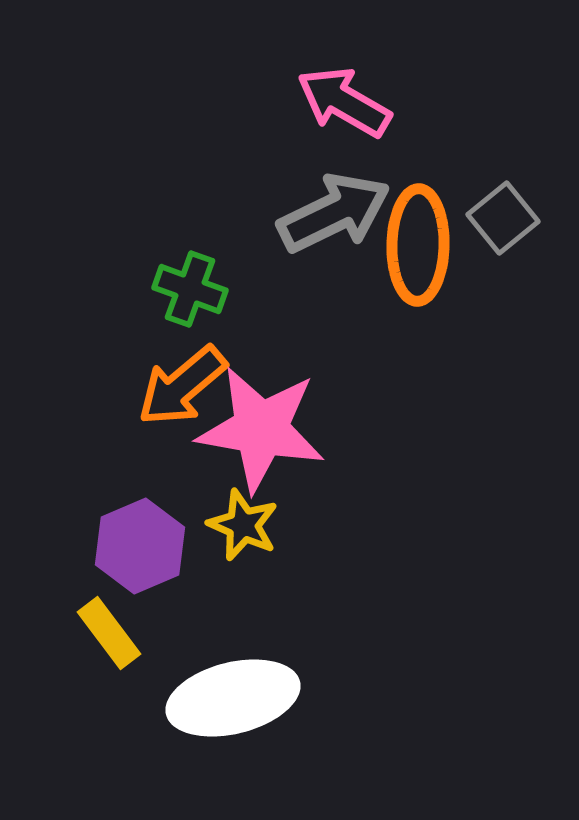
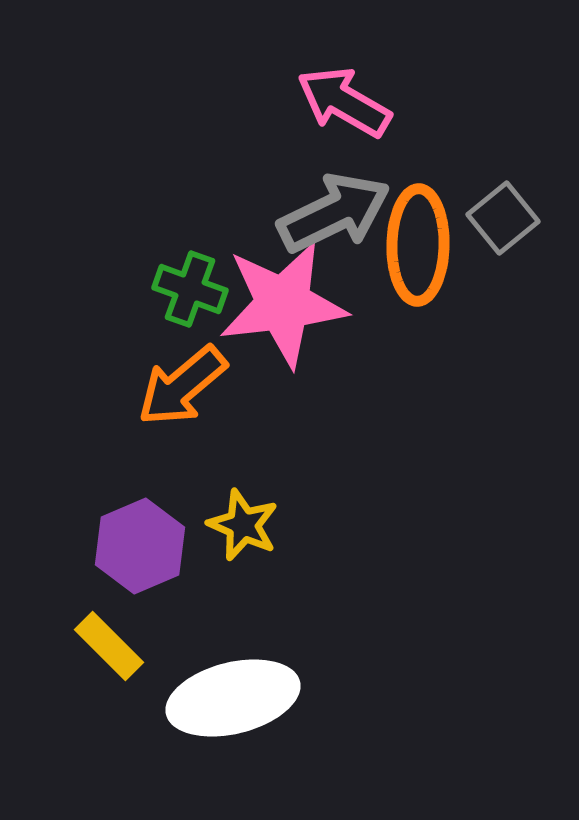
pink star: moved 22 px right, 125 px up; rotated 17 degrees counterclockwise
yellow rectangle: moved 13 px down; rotated 8 degrees counterclockwise
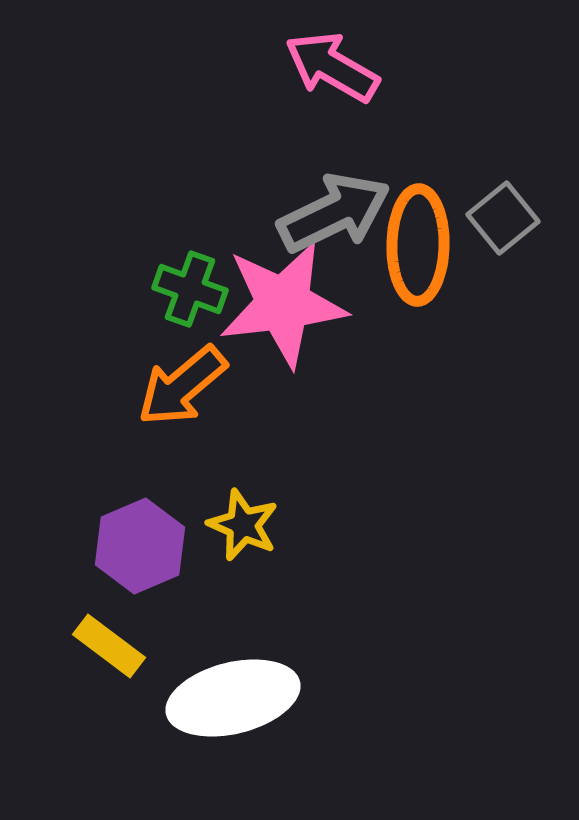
pink arrow: moved 12 px left, 35 px up
yellow rectangle: rotated 8 degrees counterclockwise
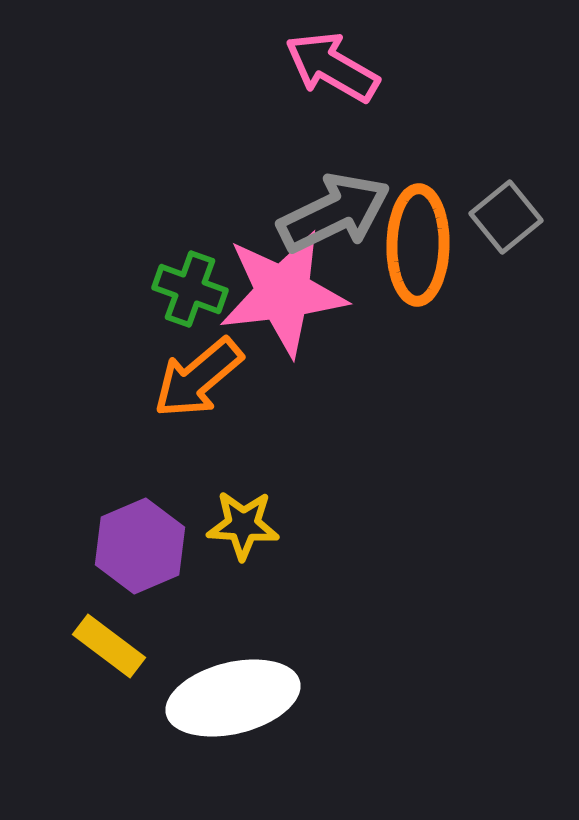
gray square: moved 3 px right, 1 px up
pink star: moved 11 px up
orange arrow: moved 16 px right, 8 px up
yellow star: rotated 20 degrees counterclockwise
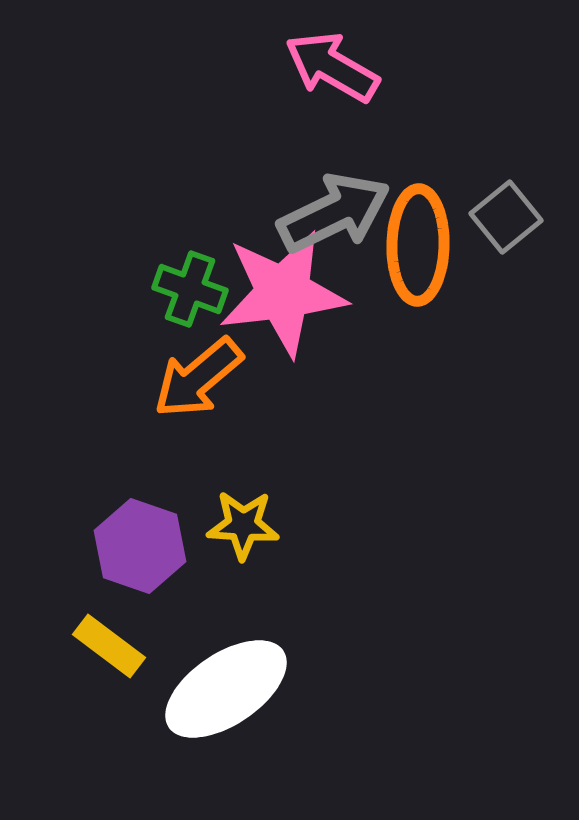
purple hexagon: rotated 18 degrees counterclockwise
white ellipse: moved 7 px left, 9 px up; rotated 20 degrees counterclockwise
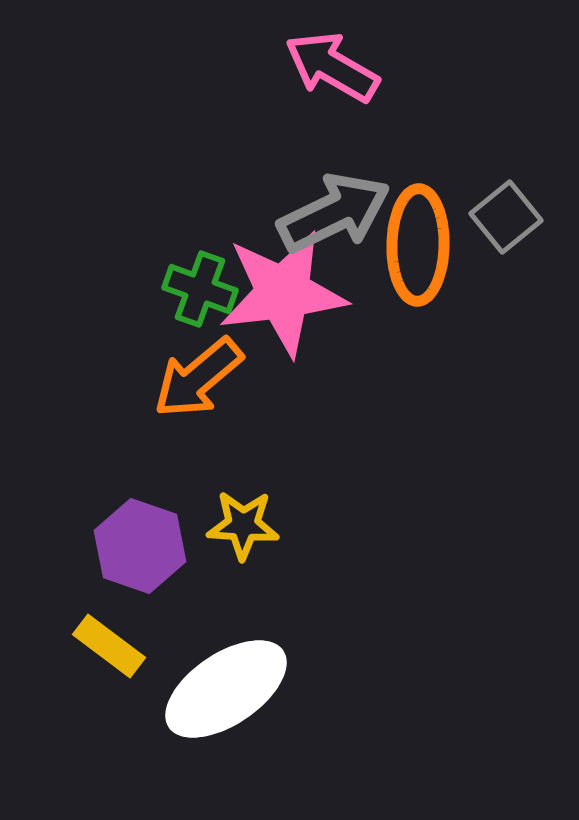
green cross: moved 10 px right
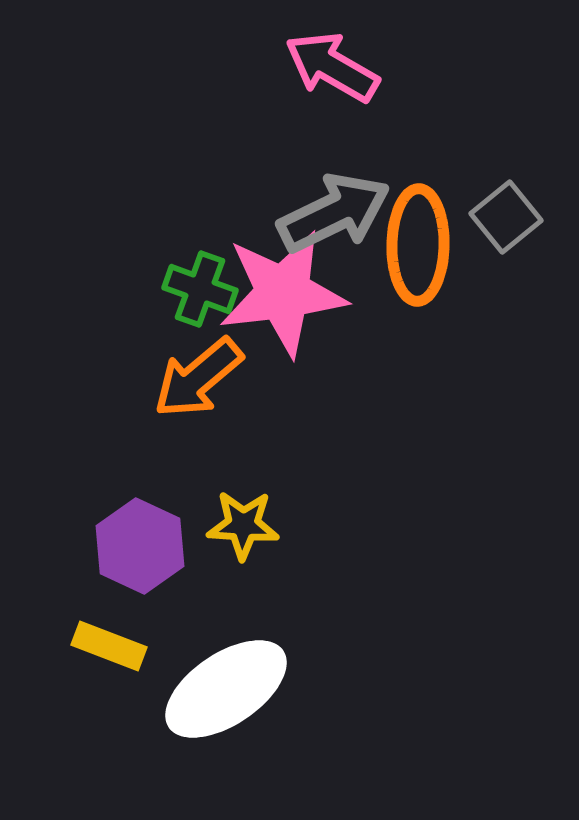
purple hexagon: rotated 6 degrees clockwise
yellow rectangle: rotated 16 degrees counterclockwise
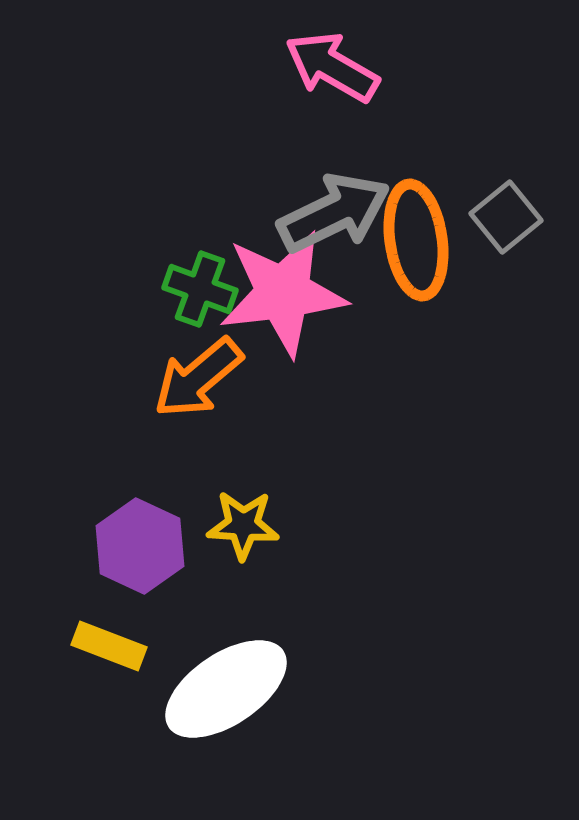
orange ellipse: moved 2 px left, 5 px up; rotated 9 degrees counterclockwise
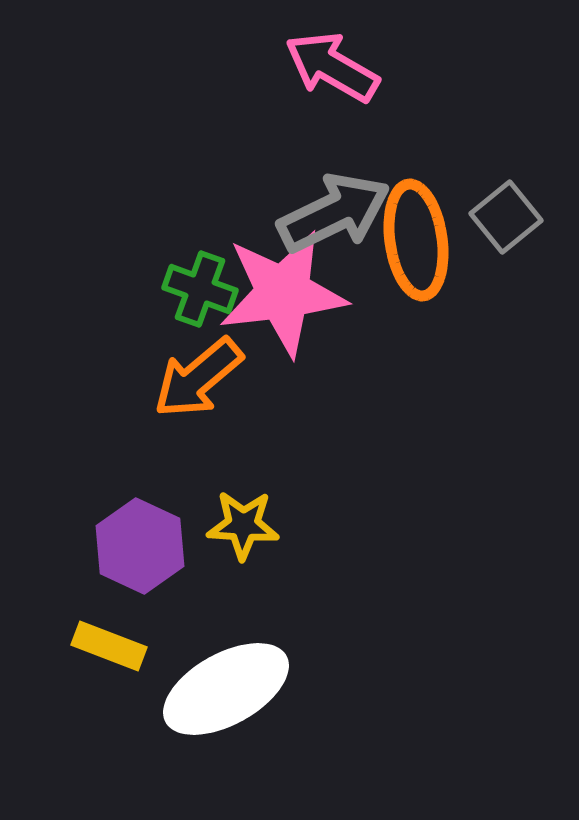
white ellipse: rotated 5 degrees clockwise
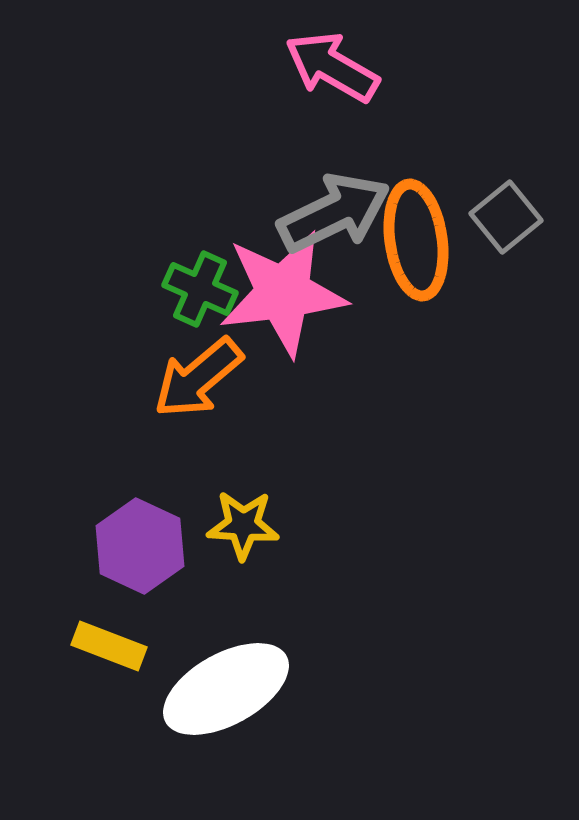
green cross: rotated 4 degrees clockwise
